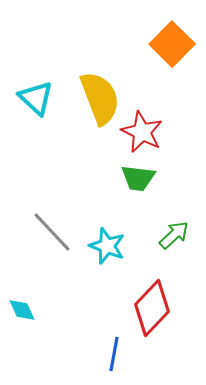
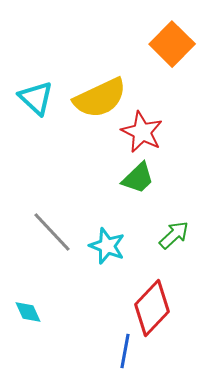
yellow semicircle: rotated 86 degrees clockwise
green trapezoid: rotated 51 degrees counterclockwise
cyan diamond: moved 6 px right, 2 px down
blue line: moved 11 px right, 3 px up
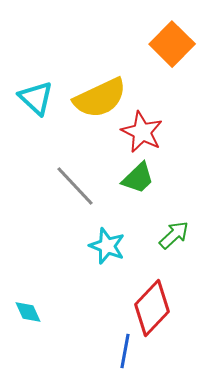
gray line: moved 23 px right, 46 px up
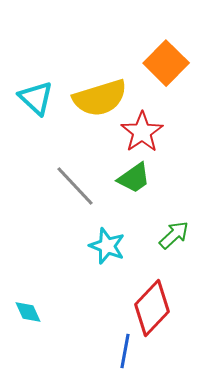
orange square: moved 6 px left, 19 px down
yellow semicircle: rotated 8 degrees clockwise
red star: rotated 12 degrees clockwise
green trapezoid: moved 4 px left; rotated 9 degrees clockwise
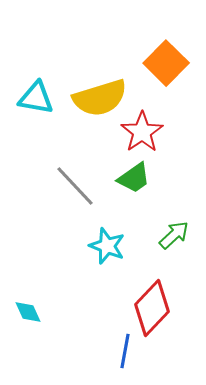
cyan triangle: rotated 33 degrees counterclockwise
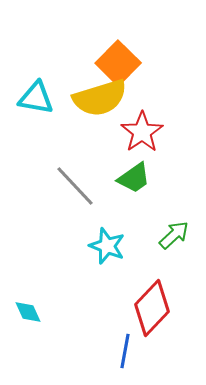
orange square: moved 48 px left
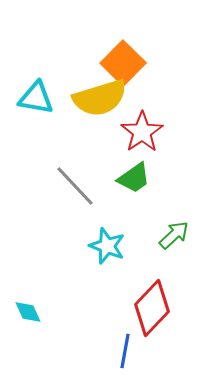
orange square: moved 5 px right
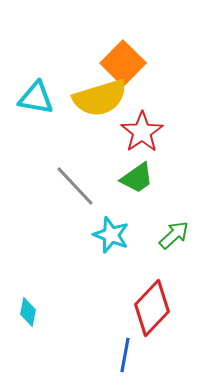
green trapezoid: moved 3 px right
cyan star: moved 4 px right, 11 px up
cyan diamond: rotated 36 degrees clockwise
blue line: moved 4 px down
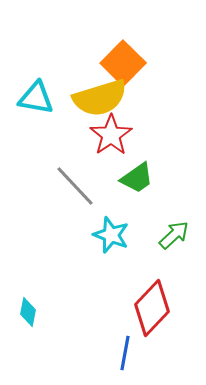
red star: moved 31 px left, 3 px down
blue line: moved 2 px up
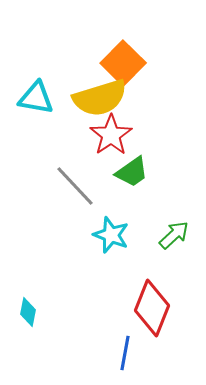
green trapezoid: moved 5 px left, 6 px up
red diamond: rotated 22 degrees counterclockwise
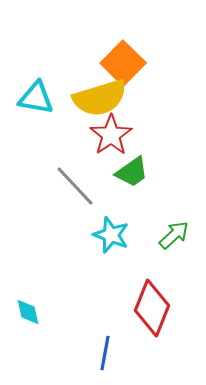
cyan diamond: rotated 24 degrees counterclockwise
blue line: moved 20 px left
